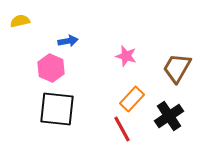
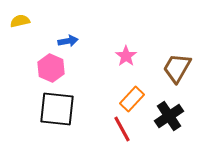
pink star: rotated 20 degrees clockwise
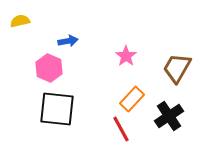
pink hexagon: moved 2 px left
red line: moved 1 px left
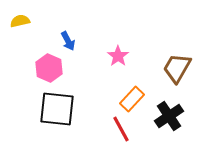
blue arrow: rotated 72 degrees clockwise
pink star: moved 8 px left
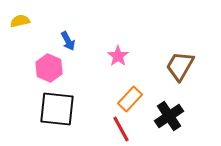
brown trapezoid: moved 3 px right, 2 px up
orange rectangle: moved 2 px left
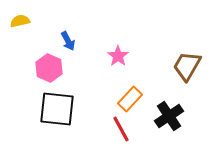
brown trapezoid: moved 7 px right
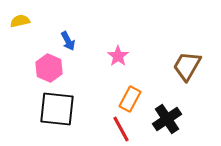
orange rectangle: rotated 15 degrees counterclockwise
black cross: moved 2 px left, 3 px down
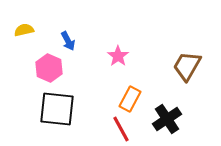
yellow semicircle: moved 4 px right, 9 px down
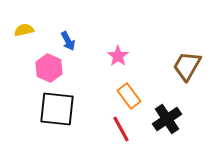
orange rectangle: moved 1 px left, 3 px up; rotated 65 degrees counterclockwise
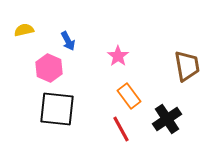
brown trapezoid: rotated 140 degrees clockwise
